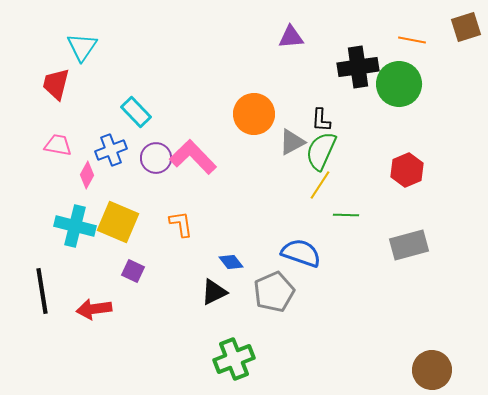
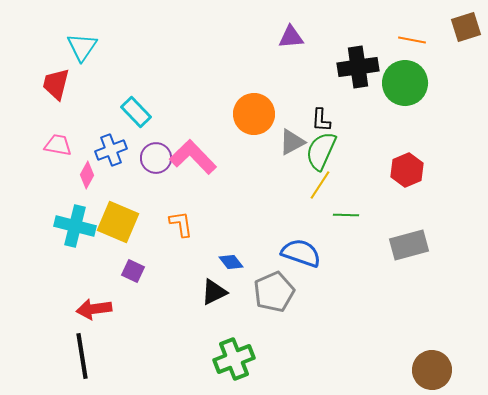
green circle: moved 6 px right, 1 px up
black line: moved 40 px right, 65 px down
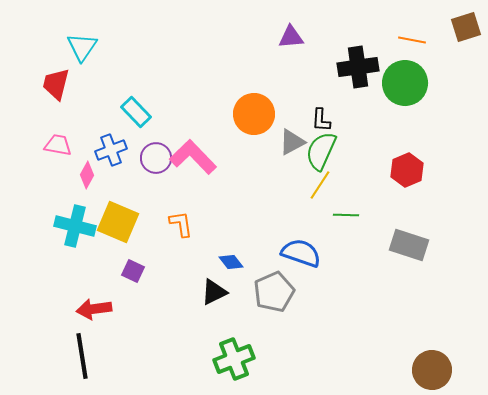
gray rectangle: rotated 33 degrees clockwise
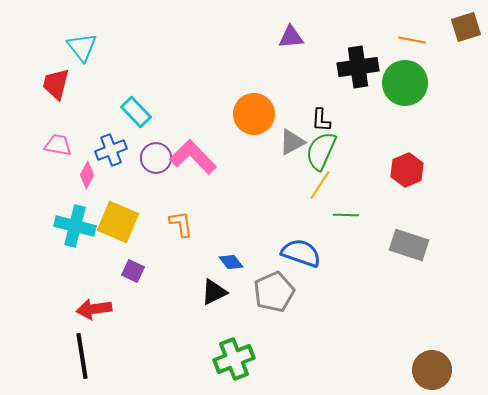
cyan triangle: rotated 12 degrees counterclockwise
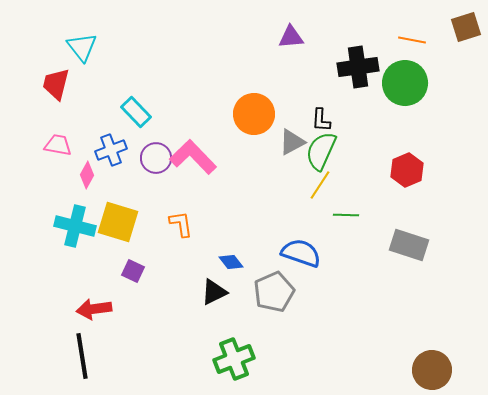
yellow square: rotated 6 degrees counterclockwise
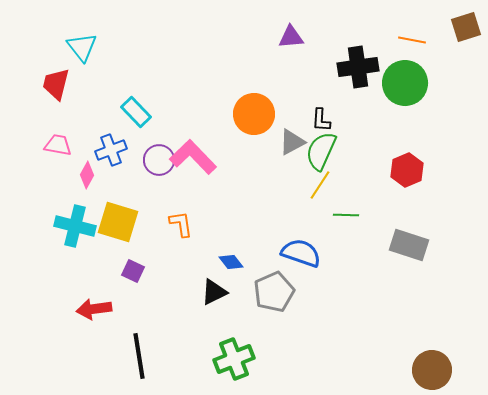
purple circle: moved 3 px right, 2 px down
black line: moved 57 px right
